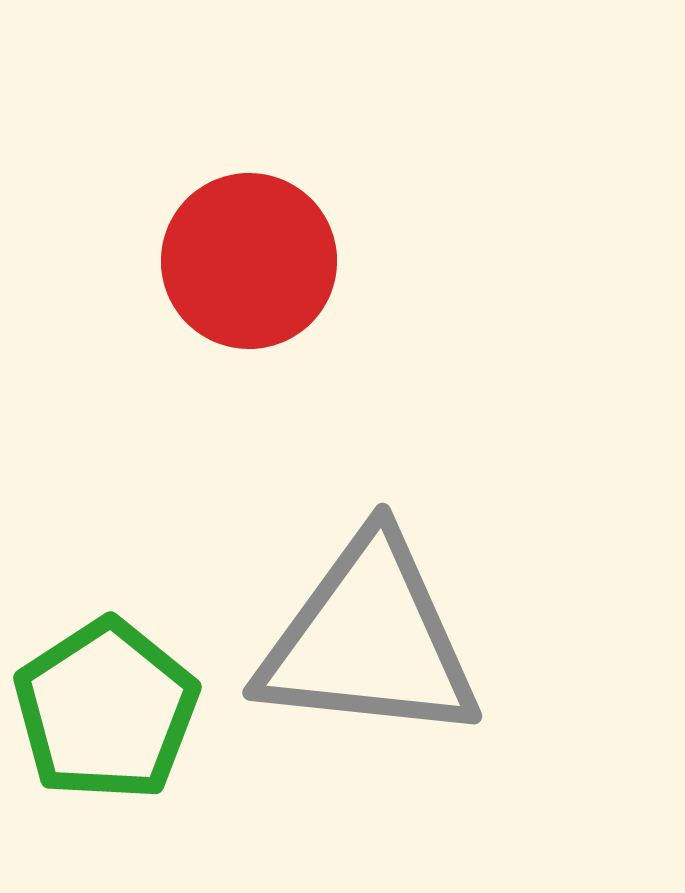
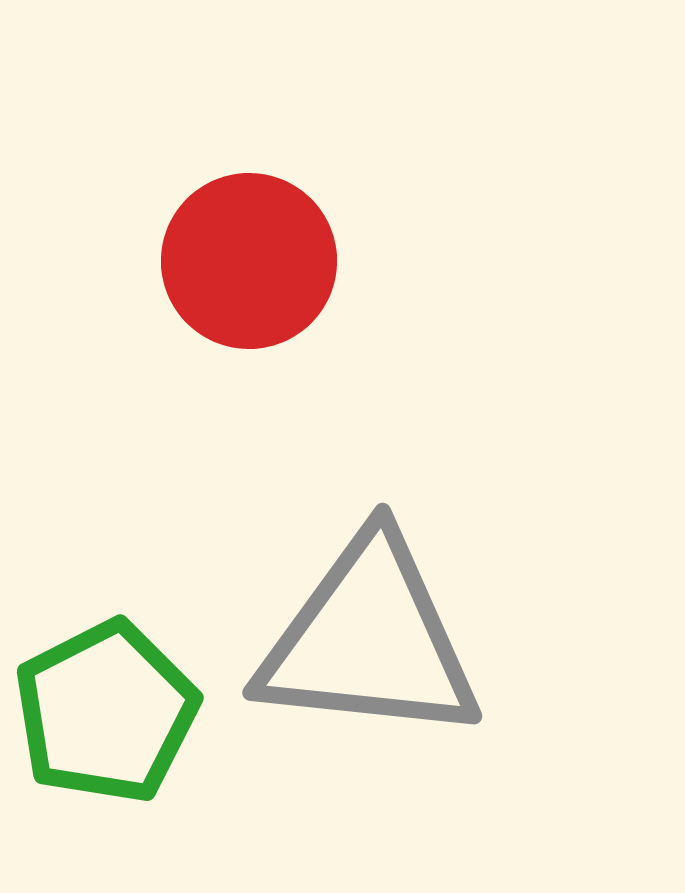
green pentagon: moved 2 px down; rotated 6 degrees clockwise
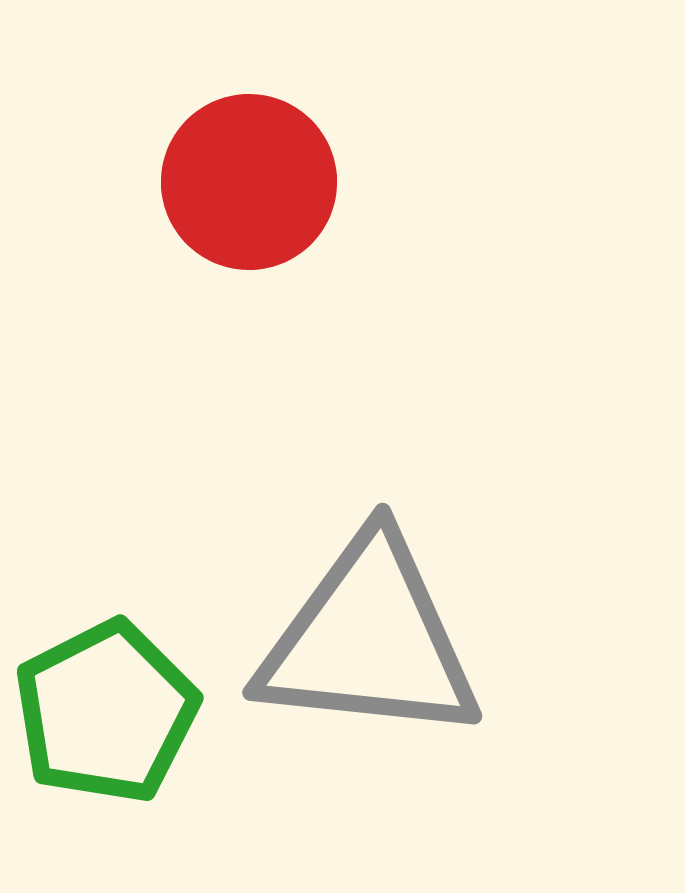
red circle: moved 79 px up
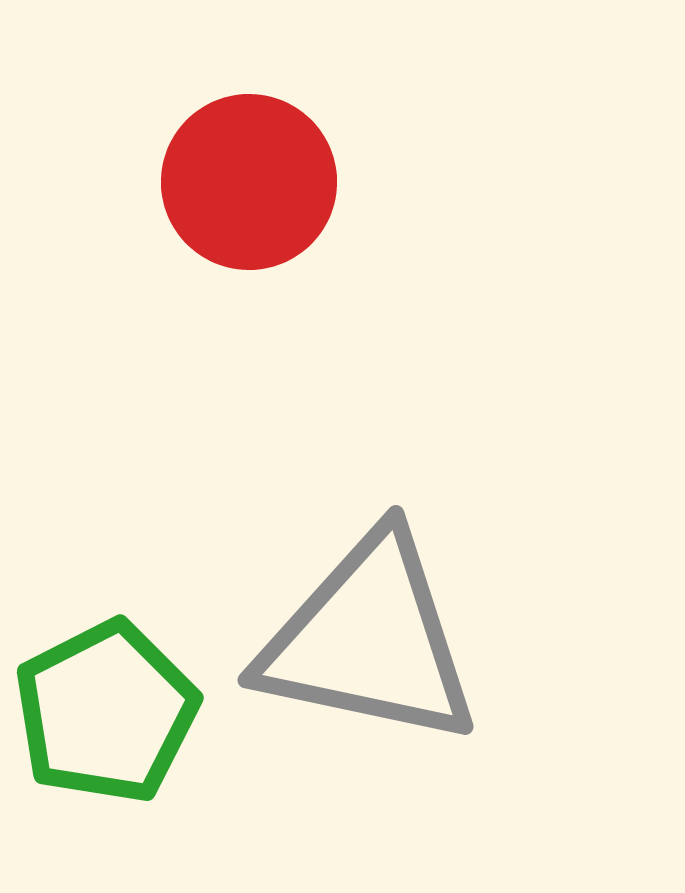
gray triangle: rotated 6 degrees clockwise
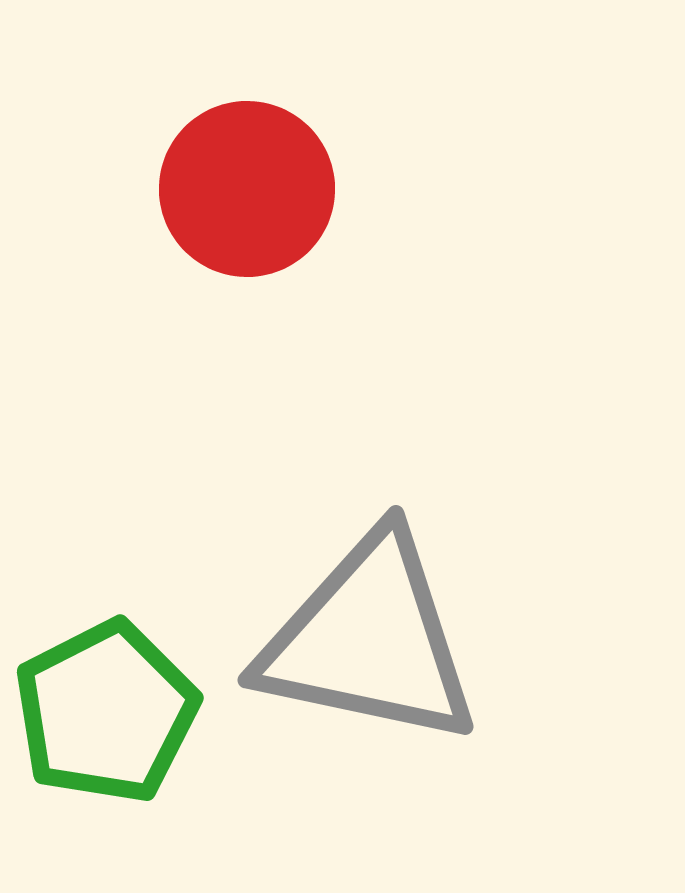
red circle: moved 2 px left, 7 px down
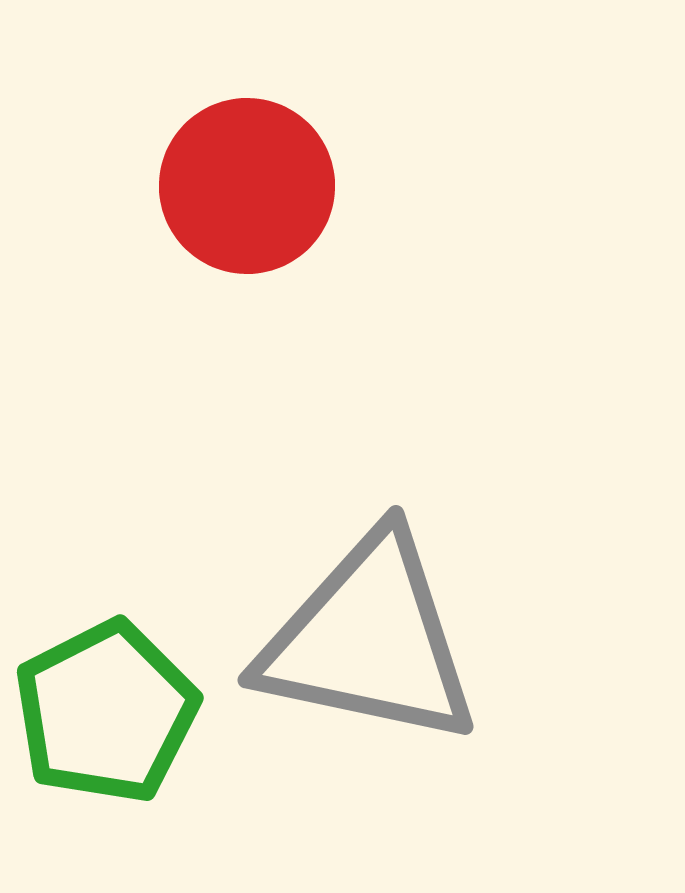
red circle: moved 3 px up
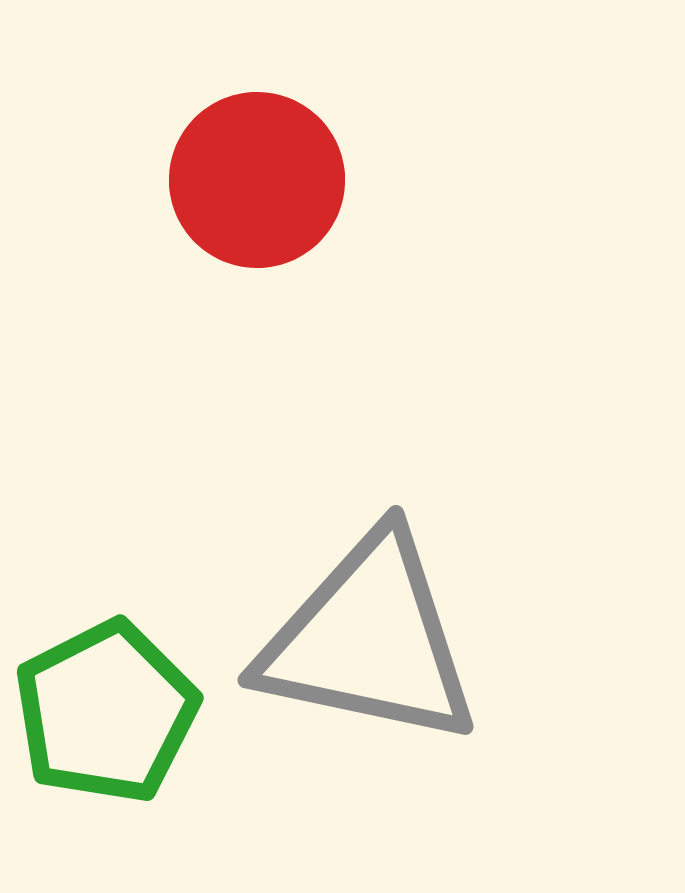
red circle: moved 10 px right, 6 px up
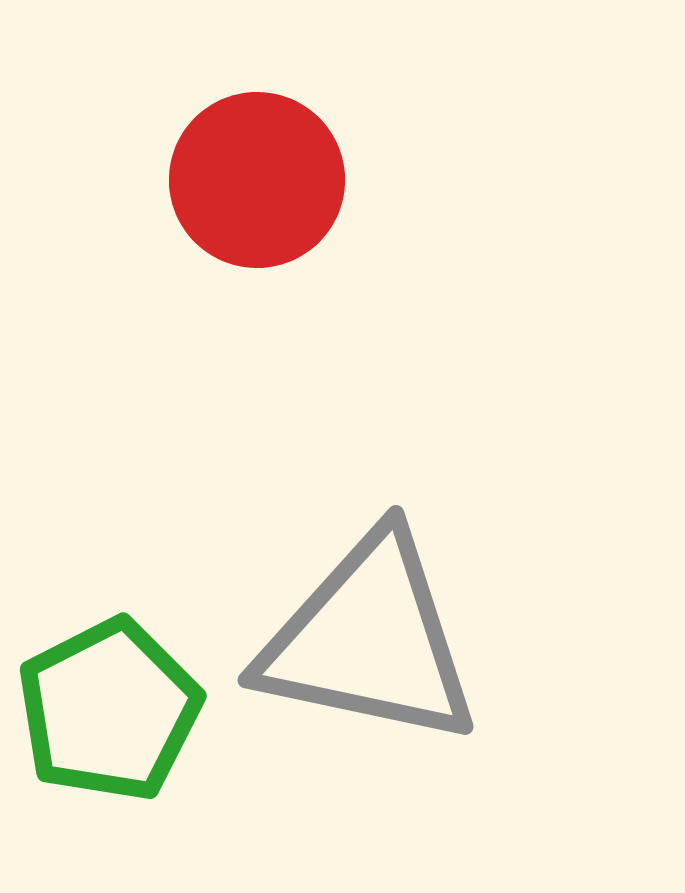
green pentagon: moved 3 px right, 2 px up
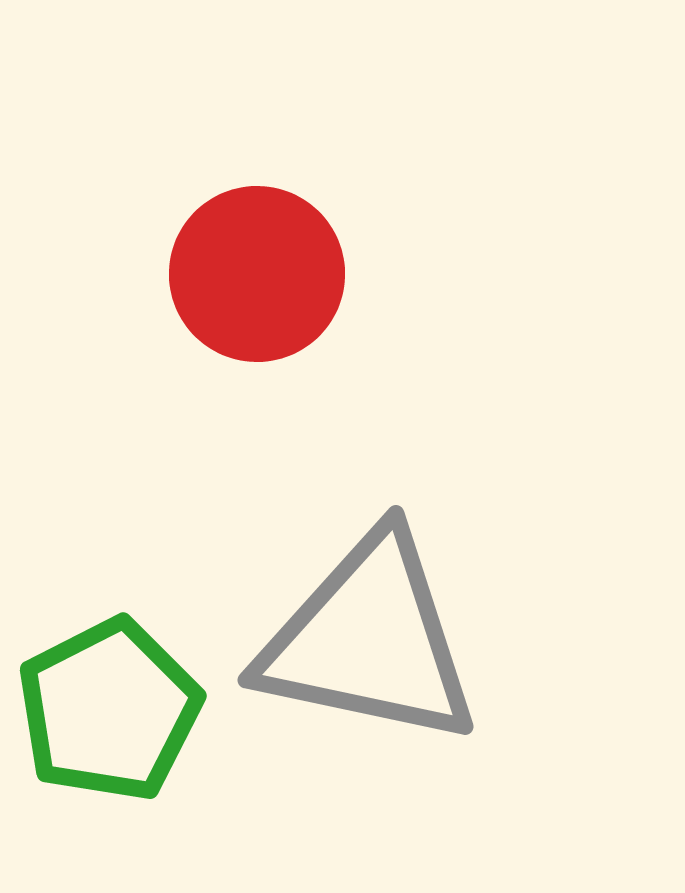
red circle: moved 94 px down
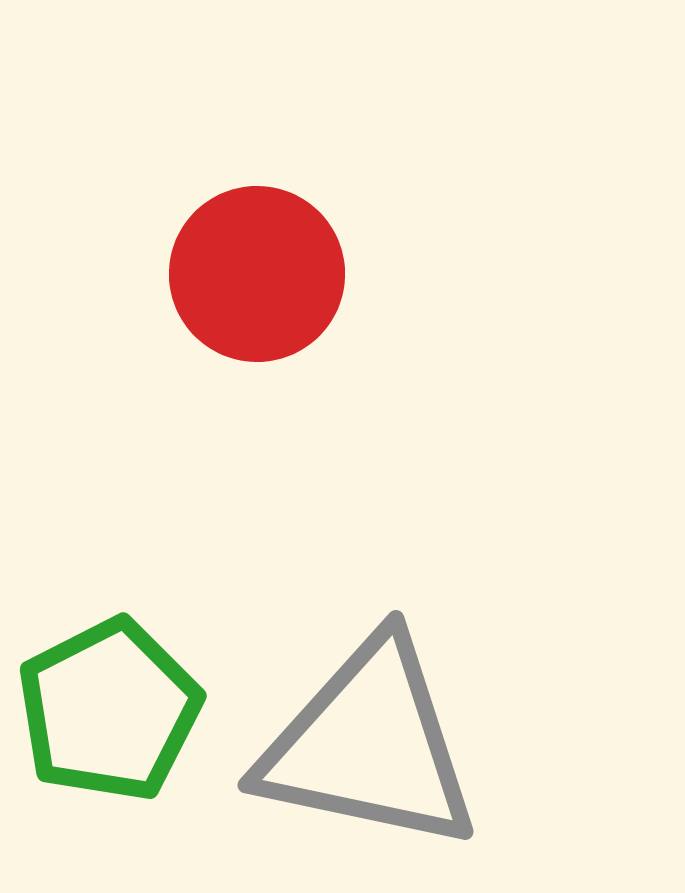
gray triangle: moved 105 px down
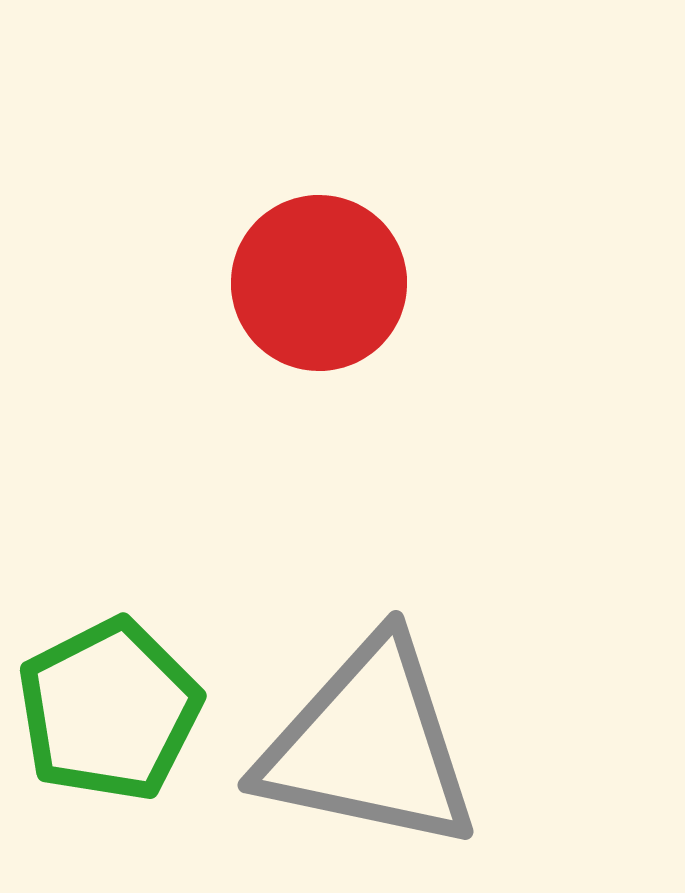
red circle: moved 62 px right, 9 px down
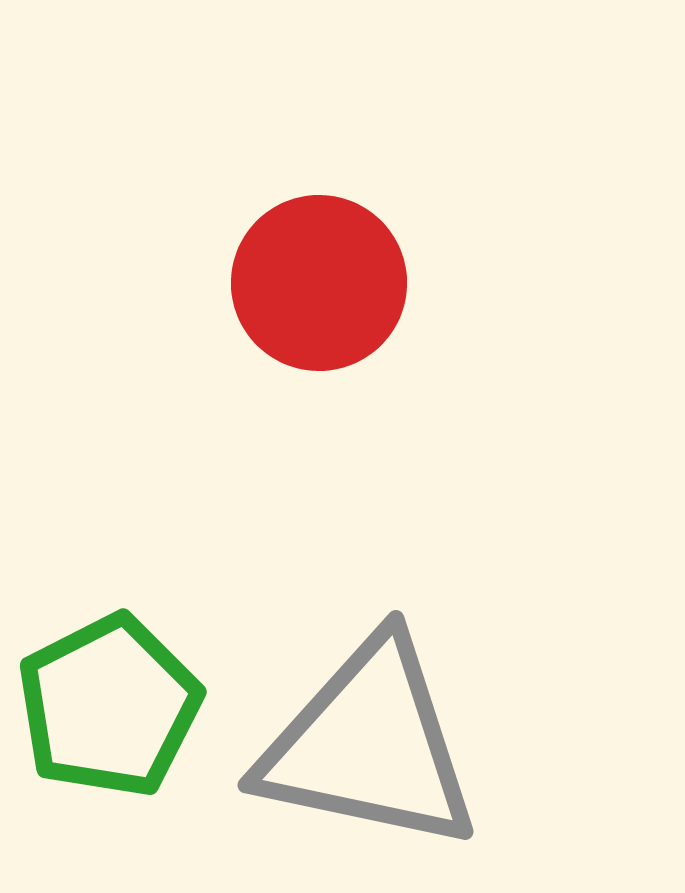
green pentagon: moved 4 px up
